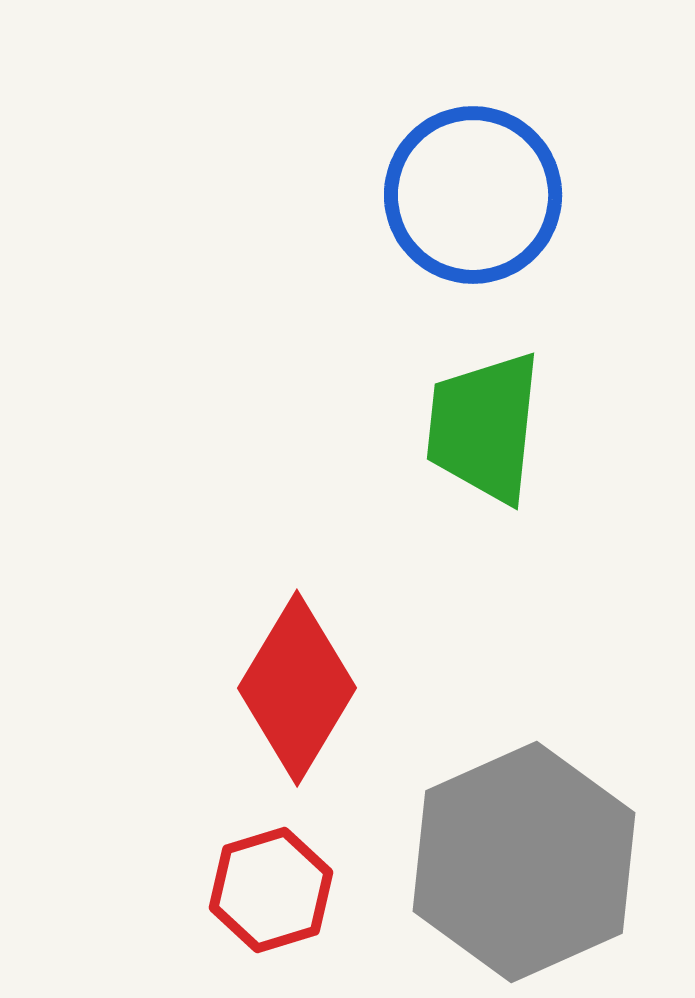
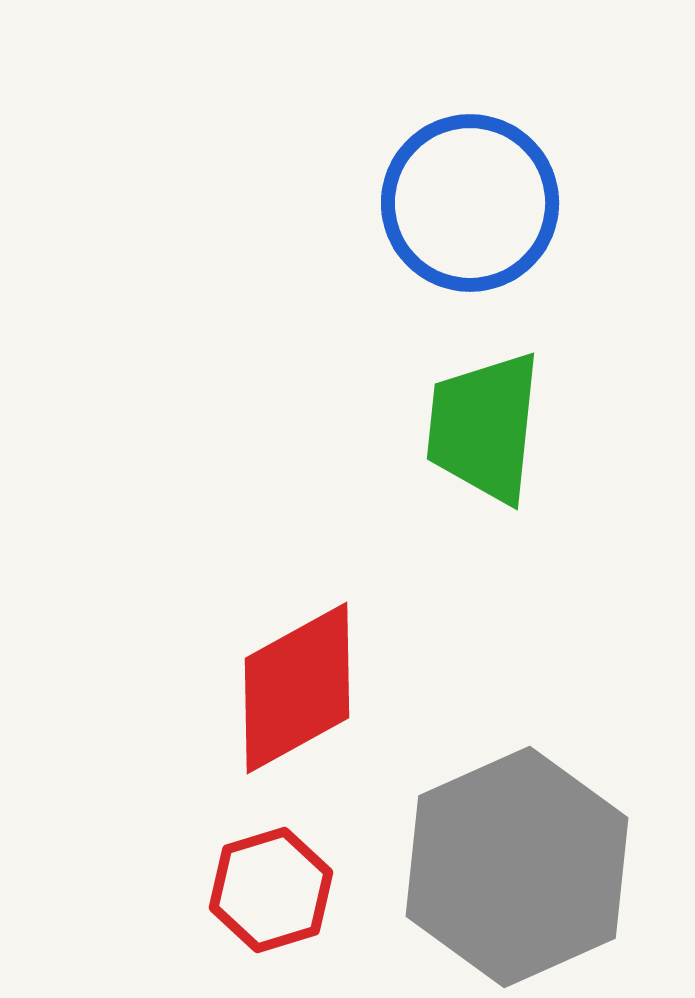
blue circle: moved 3 px left, 8 px down
red diamond: rotated 30 degrees clockwise
gray hexagon: moved 7 px left, 5 px down
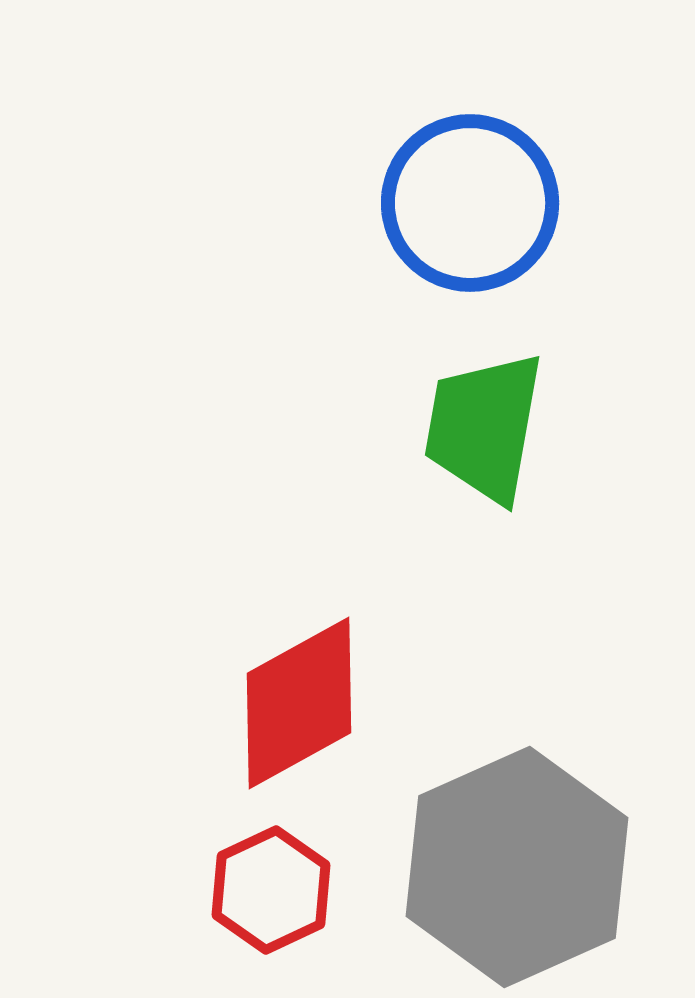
green trapezoid: rotated 4 degrees clockwise
red diamond: moved 2 px right, 15 px down
red hexagon: rotated 8 degrees counterclockwise
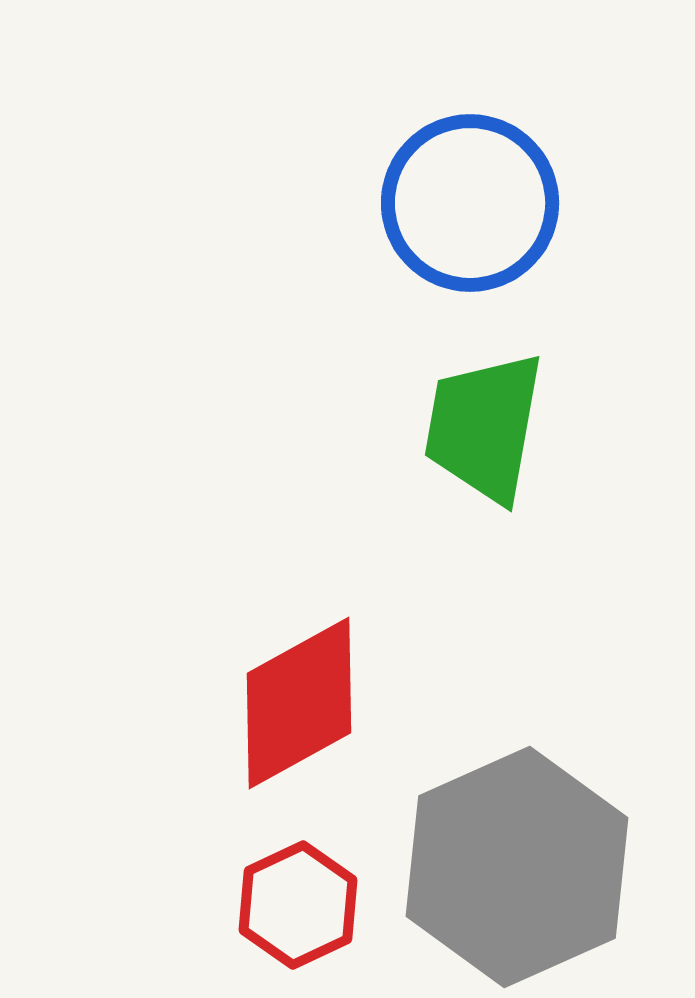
red hexagon: moved 27 px right, 15 px down
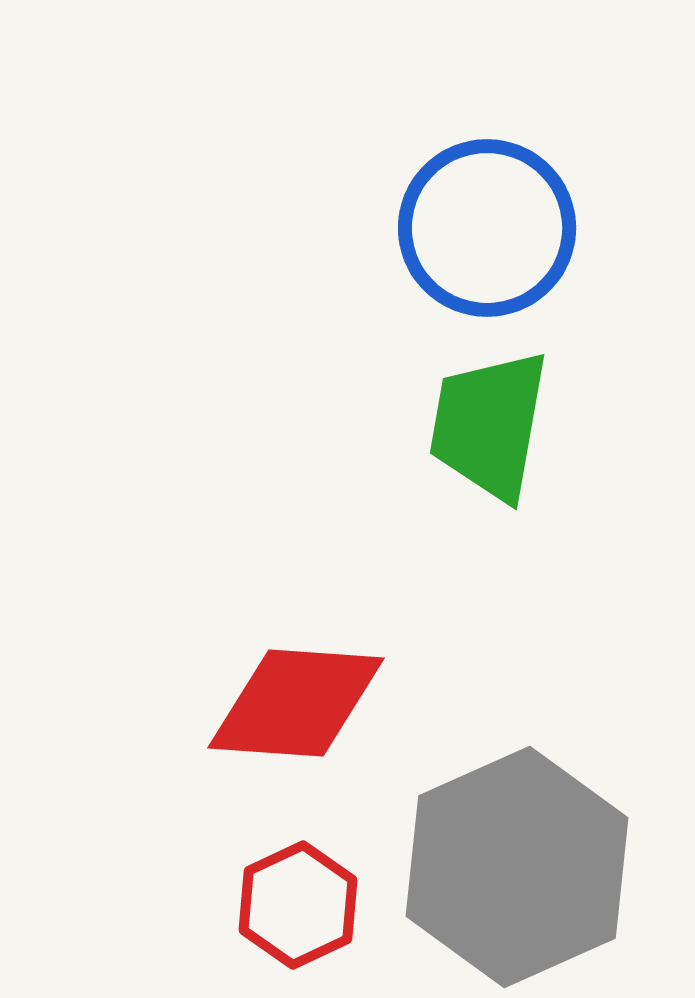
blue circle: moved 17 px right, 25 px down
green trapezoid: moved 5 px right, 2 px up
red diamond: moved 3 px left; rotated 33 degrees clockwise
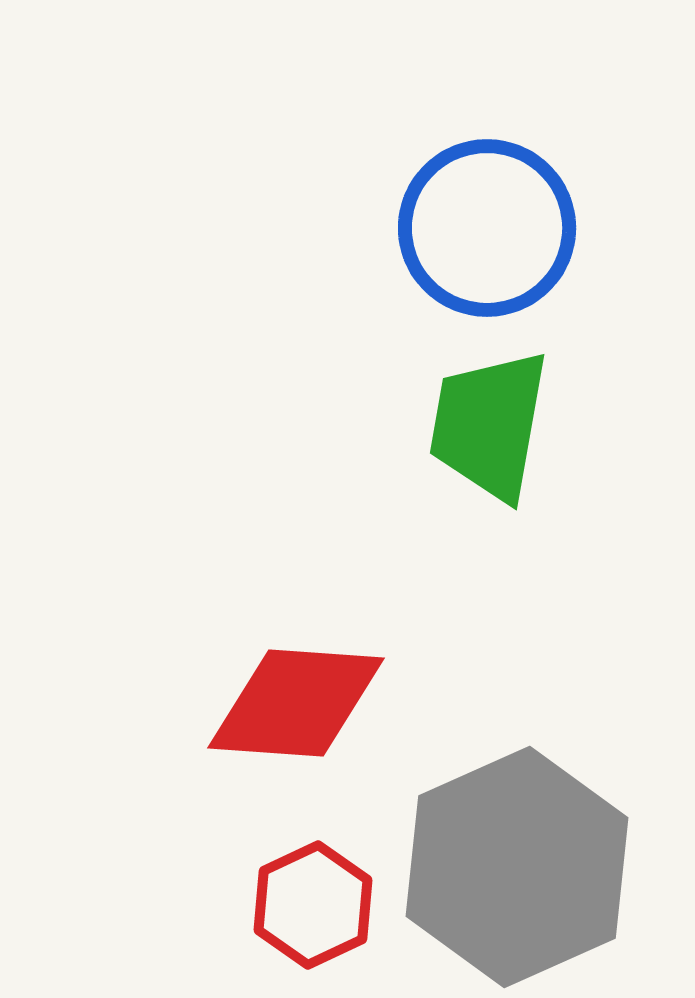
red hexagon: moved 15 px right
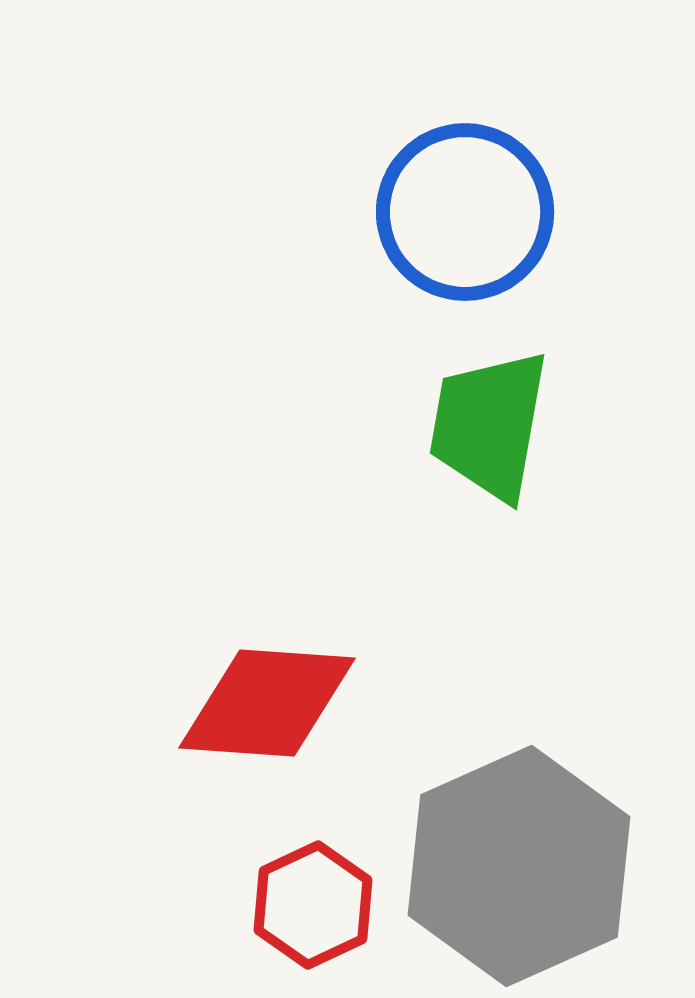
blue circle: moved 22 px left, 16 px up
red diamond: moved 29 px left
gray hexagon: moved 2 px right, 1 px up
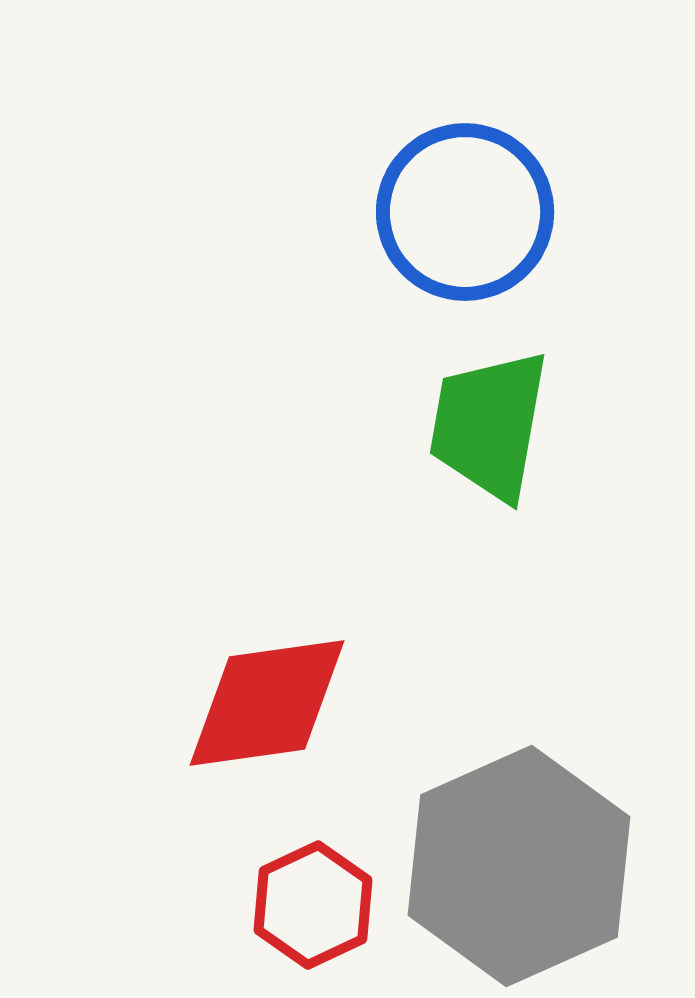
red diamond: rotated 12 degrees counterclockwise
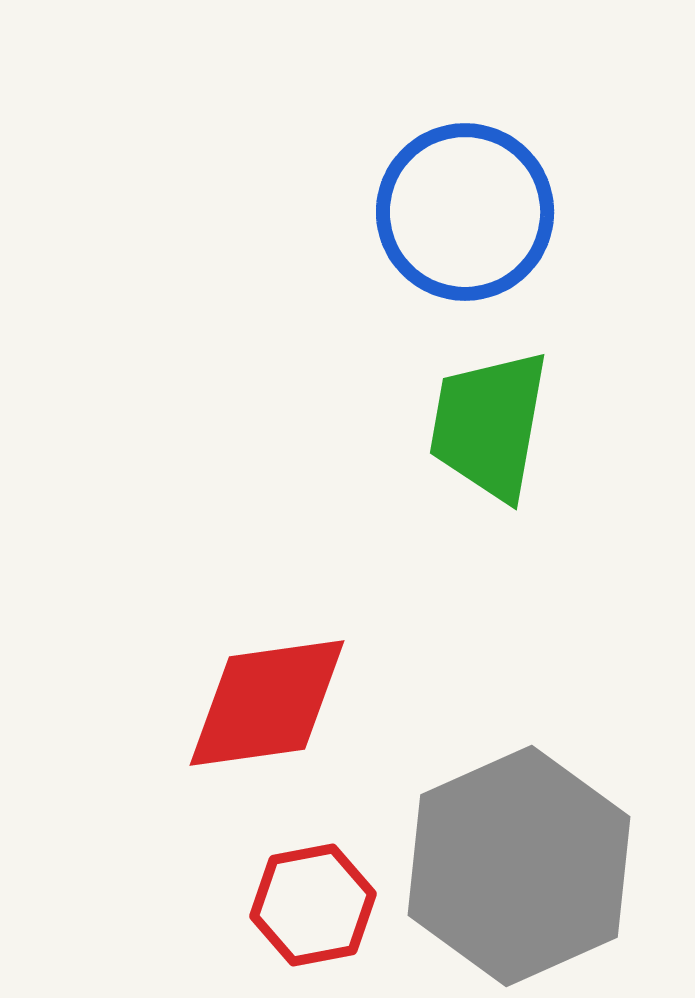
red hexagon: rotated 14 degrees clockwise
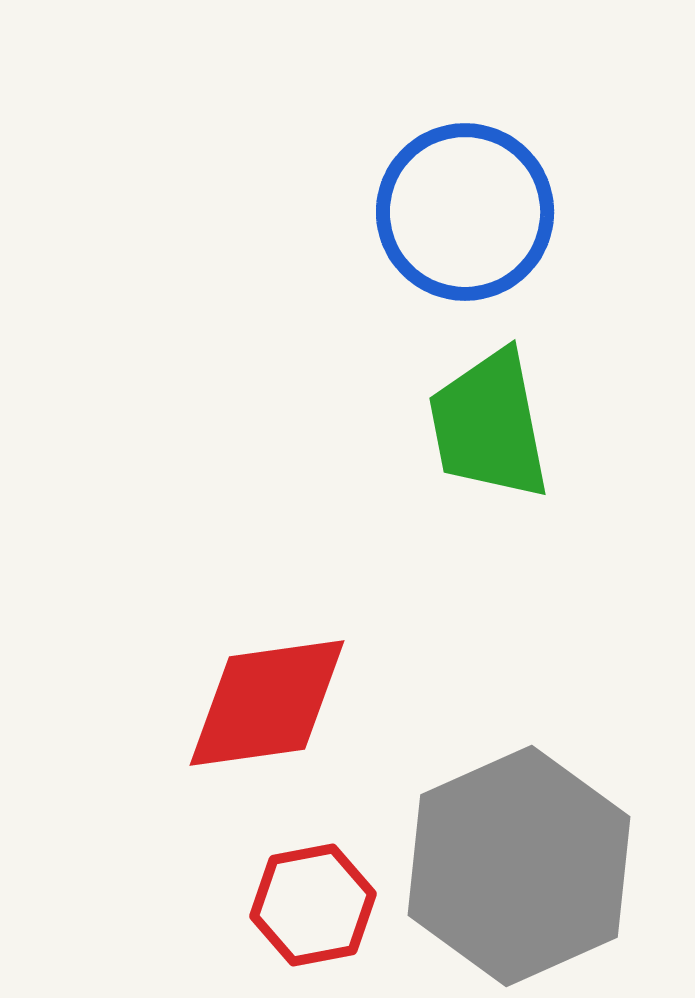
green trapezoid: rotated 21 degrees counterclockwise
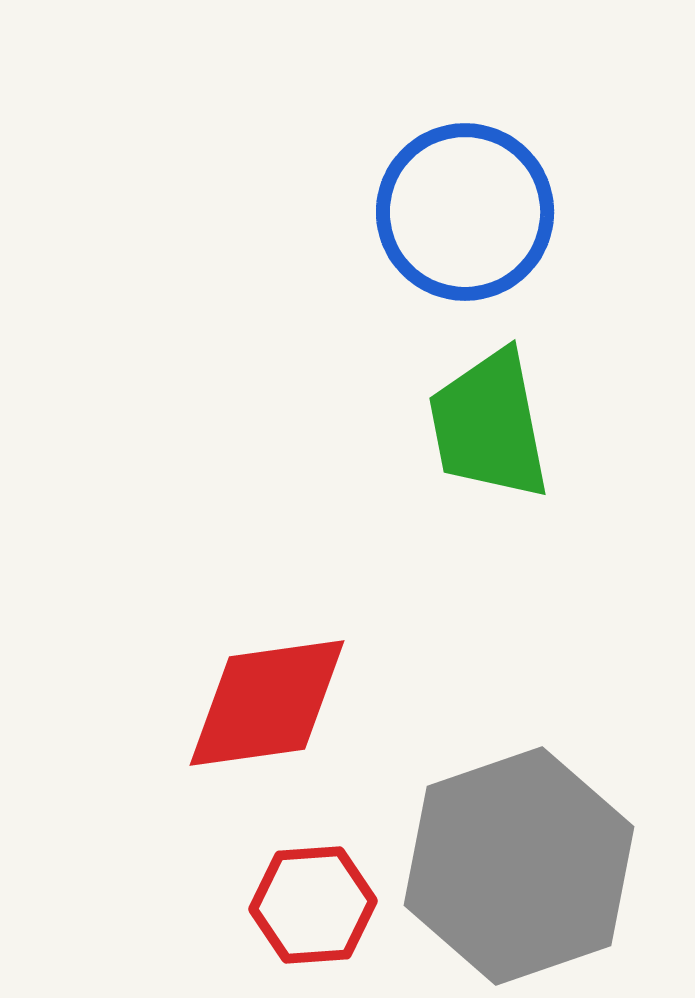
gray hexagon: rotated 5 degrees clockwise
red hexagon: rotated 7 degrees clockwise
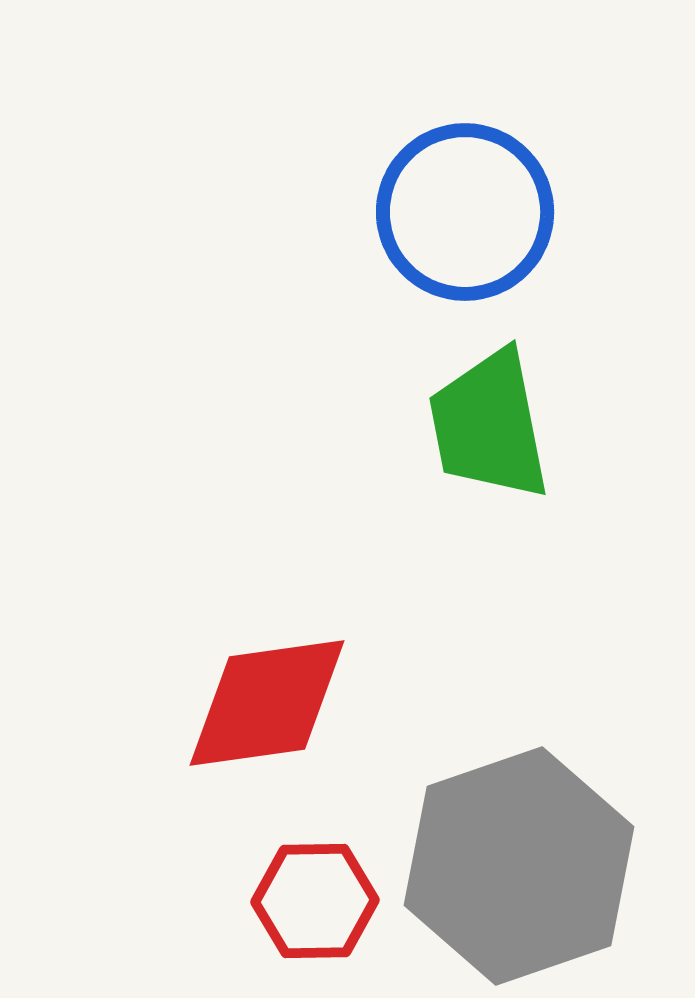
red hexagon: moved 2 px right, 4 px up; rotated 3 degrees clockwise
